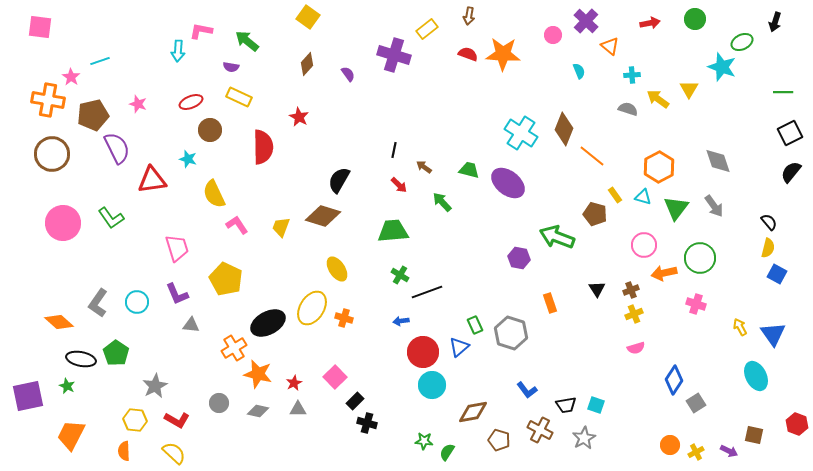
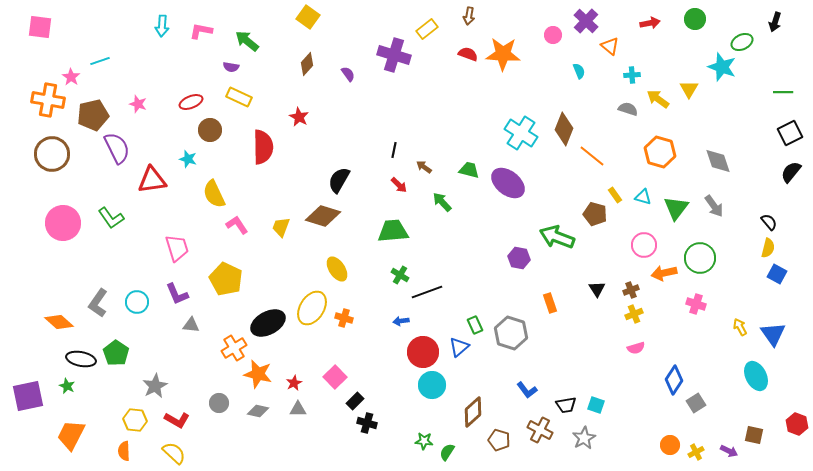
cyan arrow at (178, 51): moved 16 px left, 25 px up
orange hexagon at (659, 167): moved 1 px right, 15 px up; rotated 16 degrees counterclockwise
brown diamond at (473, 412): rotated 32 degrees counterclockwise
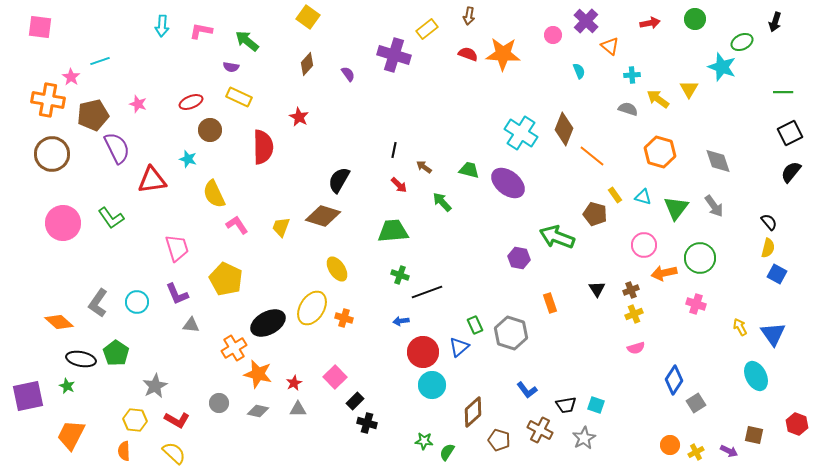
green cross at (400, 275): rotated 12 degrees counterclockwise
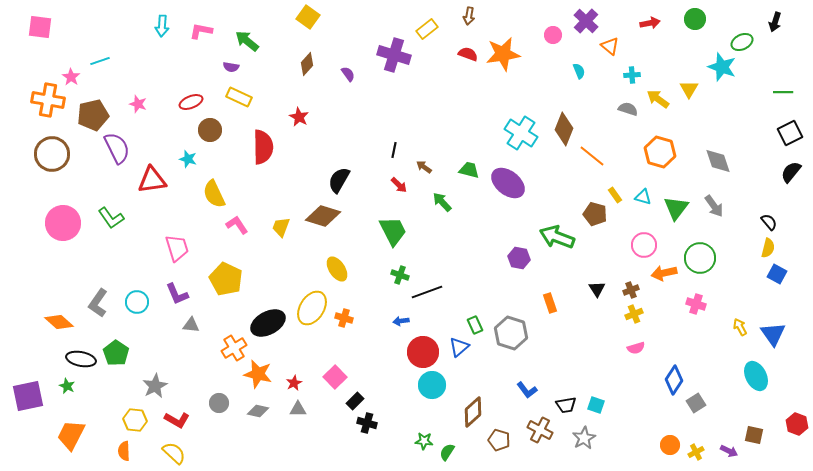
orange star at (503, 54): rotated 12 degrees counterclockwise
green trapezoid at (393, 231): rotated 68 degrees clockwise
